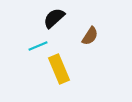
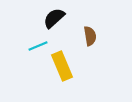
brown semicircle: rotated 42 degrees counterclockwise
yellow rectangle: moved 3 px right, 3 px up
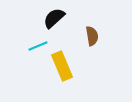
brown semicircle: moved 2 px right
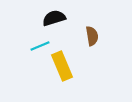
black semicircle: rotated 25 degrees clockwise
cyan line: moved 2 px right
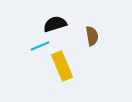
black semicircle: moved 1 px right, 6 px down
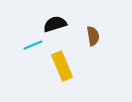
brown semicircle: moved 1 px right
cyan line: moved 7 px left, 1 px up
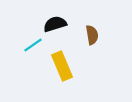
brown semicircle: moved 1 px left, 1 px up
cyan line: rotated 12 degrees counterclockwise
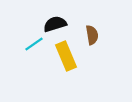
cyan line: moved 1 px right, 1 px up
yellow rectangle: moved 4 px right, 10 px up
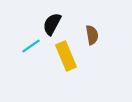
black semicircle: moved 3 px left; rotated 45 degrees counterclockwise
cyan line: moved 3 px left, 2 px down
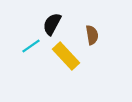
yellow rectangle: rotated 20 degrees counterclockwise
